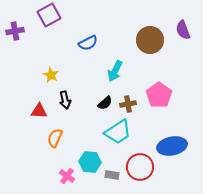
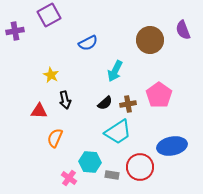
pink cross: moved 2 px right, 2 px down
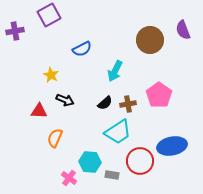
blue semicircle: moved 6 px left, 6 px down
black arrow: rotated 54 degrees counterclockwise
red circle: moved 6 px up
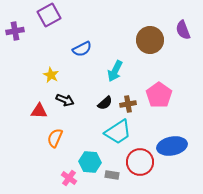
red circle: moved 1 px down
